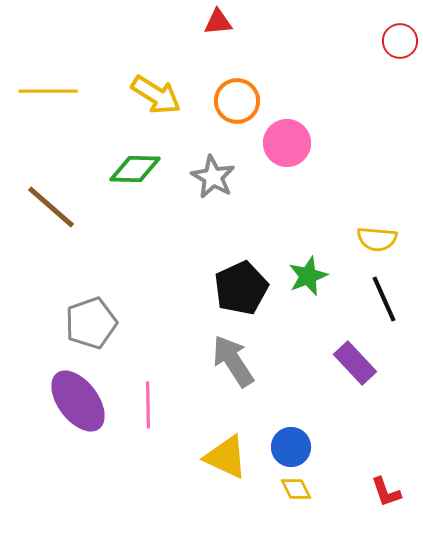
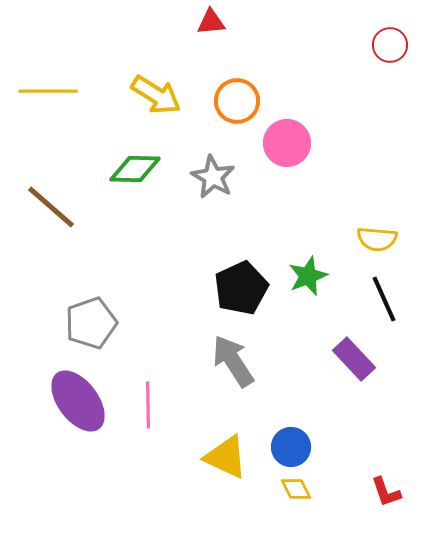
red triangle: moved 7 px left
red circle: moved 10 px left, 4 px down
purple rectangle: moved 1 px left, 4 px up
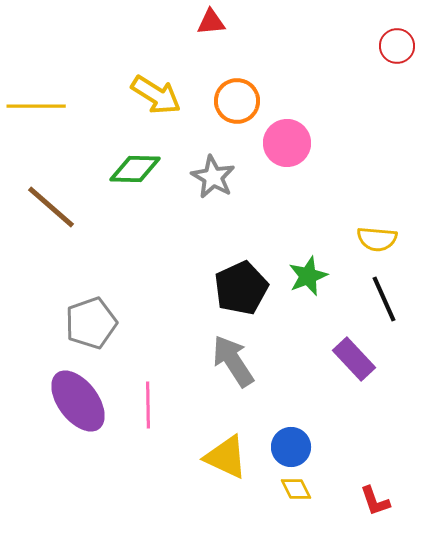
red circle: moved 7 px right, 1 px down
yellow line: moved 12 px left, 15 px down
red L-shape: moved 11 px left, 9 px down
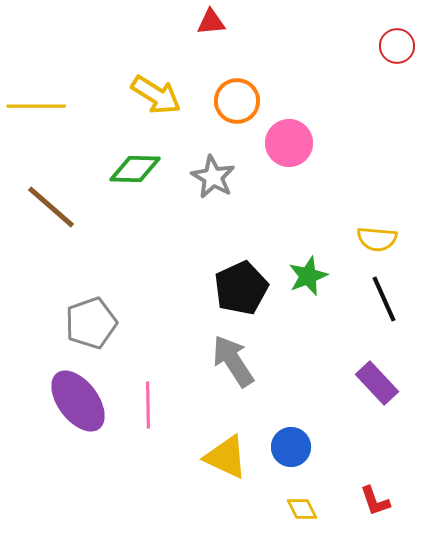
pink circle: moved 2 px right
purple rectangle: moved 23 px right, 24 px down
yellow diamond: moved 6 px right, 20 px down
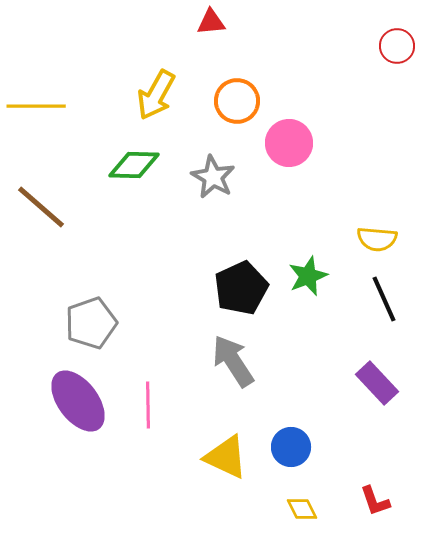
yellow arrow: rotated 87 degrees clockwise
green diamond: moved 1 px left, 4 px up
brown line: moved 10 px left
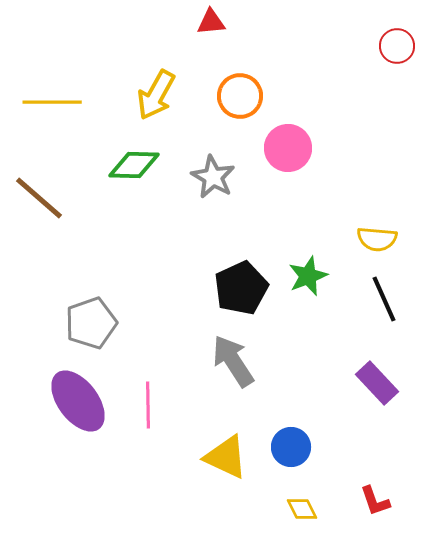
orange circle: moved 3 px right, 5 px up
yellow line: moved 16 px right, 4 px up
pink circle: moved 1 px left, 5 px down
brown line: moved 2 px left, 9 px up
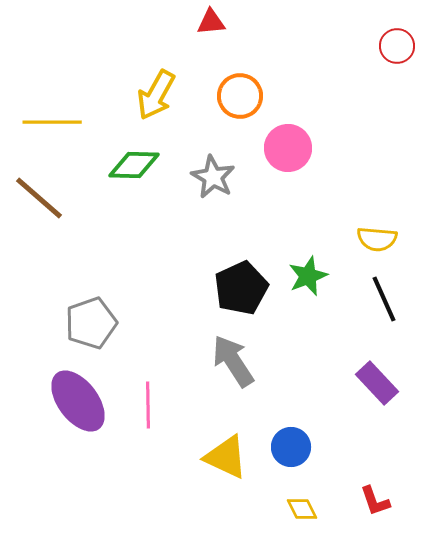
yellow line: moved 20 px down
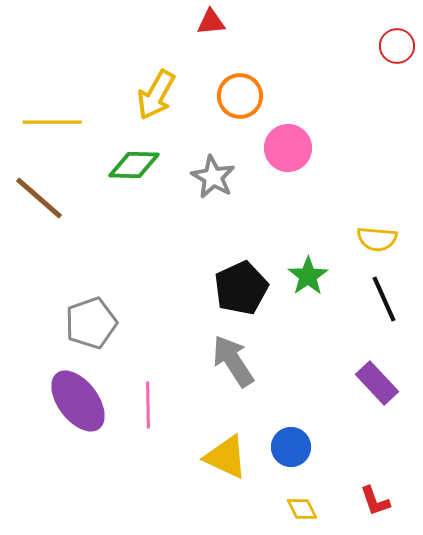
green star: rotated 12 degrees counterclockwise
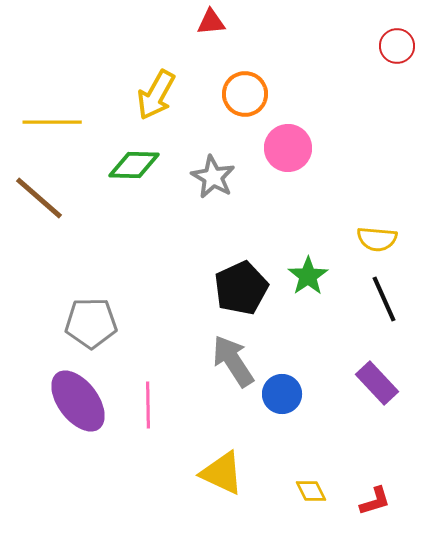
orange circle: moved 5 px right, 2 px up
gray pentagon: rotated 18 degrees clockwise
blue circle: moved 9 px left, 53 px up
yellow triangle: moved 4 px left, 16 px down
red L-shape: rotated 88 degrees counterclockwise
yellow diamond: moved 9 px right, 18 px up
